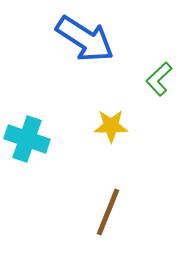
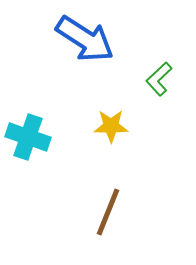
cyan cross: moved 1 px right, 2 px up
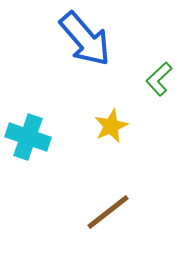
blue arrow: rotated 16 degrees clockwise
yellow star: rotated 24 degrees counterclockwise
brown line: rotated 30 degrees clockwise
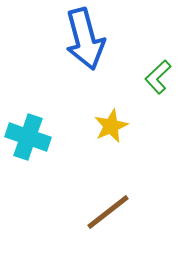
blue arrow: rotated 26 degrees clockwise
green L-shape: moved 1 px left, 2 px up
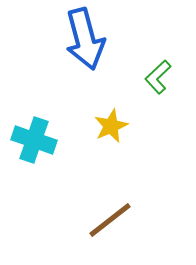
cyan cross: moved 6 px right, 3 px down
brown line: moved 2 px right, 8 px down
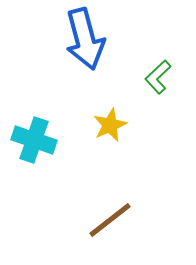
yellow star: moved 1 px left, 1 px up
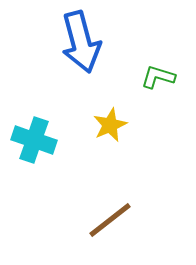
blue arrow: moved 4 px left, 3 px down
green L-shape: rotated 60 degrees clockwise
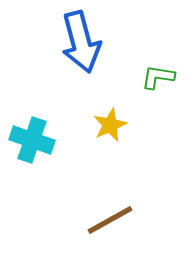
green L-shape: rotated 8 degrees counterclockwise
cyan cross: moved 2 px left
brown line: rotated 9 degrees clockwise
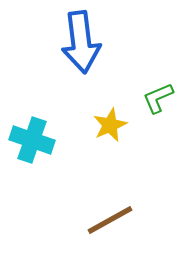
blue arrow: rotated 8 degrees clockwise
green L-shape: moved 21 px down; rotated 32 degrees counterclockwise
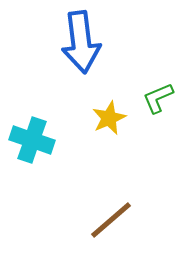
yellow star: moved 1 px left, 7 px up
brown line: moved 1 px right; rotated 12 degrees counterclockwise
